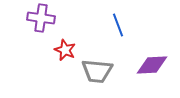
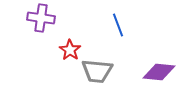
red star: moved 5 px right; rotated 10 degrees clockwise
purple diamond: moved 7 px right, 7 px down; rotated 8 degrees clockwise
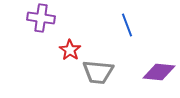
blue line: moved 9 px right
gray trapezoid: moved 1 px right, 1 px down
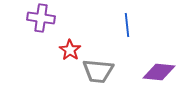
blue line: rotated 15 degrees clockwise
gray trapezoid: moved 1 px up
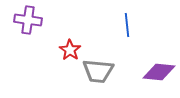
purple cross: moved 13 px left, 2 px down
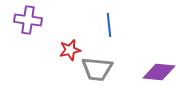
blue line: moved 18 px left
red star: rotated 25 degrees clockwise
gray trapezoid: moved 1 px left, 2 px up
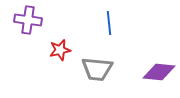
blue line: moved 2 px up
red star: moved 10 px left
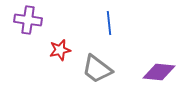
gray trapezoid: rotated 32 degrees clockwise
